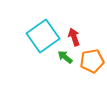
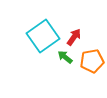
red arrow: rotated 54 degrees clockwise
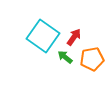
cyan square: rotated 20 degrees counterclockwise
orange pentagon: moved 2 px up
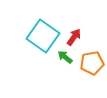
orange pentagon: moved 4 px down
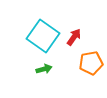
green arrow: moved 21 px left, 12 px down; rotated 126 degrees clockwise
orange pentagon: moved 1 px left
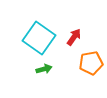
cyan square: moved 4 px left, 2 px down
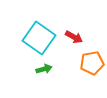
red arrow: rotated 84 degrees clockwise
orange pentagon: moved 1 px right
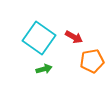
orange pentagon: moved 2 px up
